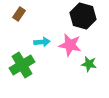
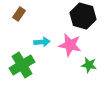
green star: moved 1 px down
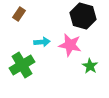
green star: moved 1 px right, 1 px down; rotated 21 degrees clockwise
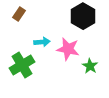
black hexagon: rotated 15 degrees clockwise
pink star: moved 2 px left, 4 px down
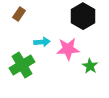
pink star: rotated 15 degrees counterclockwise
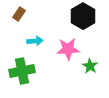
cyan arrow: moved 7 px left, 1 px up
green cross: moved 6 px down; rotated 20 degrees clockwise
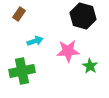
black hexagon: rotated 15 degrees counterclockwise
cyan arrow: rotated 14 degrees counterclockwise
pink star: moved 2 px down
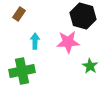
cyan arrow: rotated 70 degrees counterclockwise
pink star: moved 9 px up
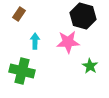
green cross: rotated 25 degrees clockwise
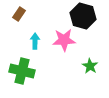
pink star: moved 4 px left, 2 px up
